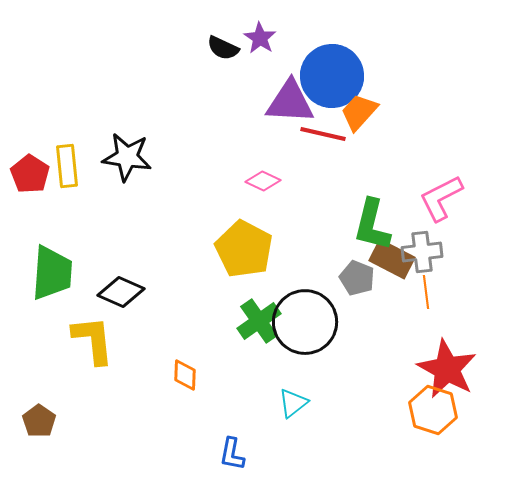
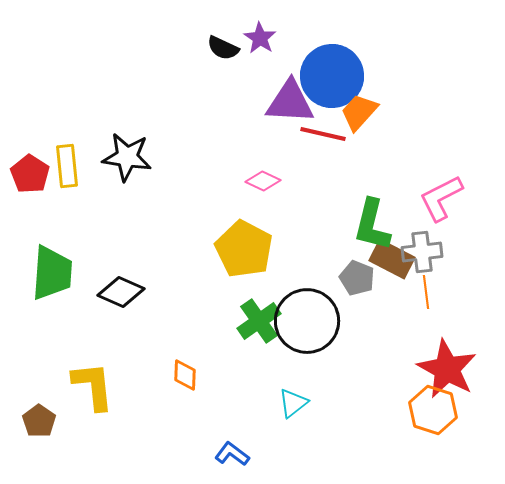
black circle: moved 2 px right, 1 px up
yellow L-shape: moved 46 px down
blue L-shape: rotated 116 degrees clockwise
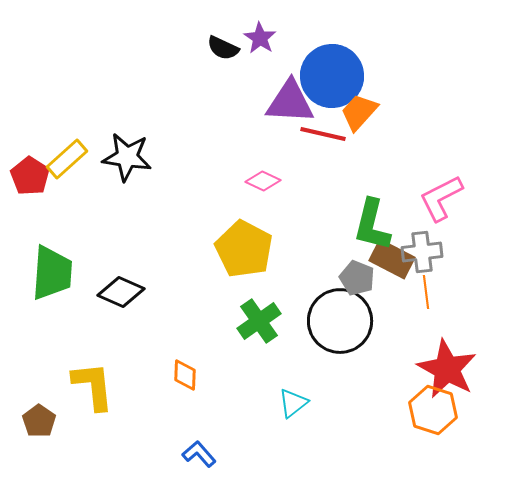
yellow rectangle: moved 7 px up; rotated 54 degrees clockwise
red pentagon: moved 2 px down
black circle: moved 33 px right
blue L-shape: moved 33 px left; rotated 12 degrees clockwise
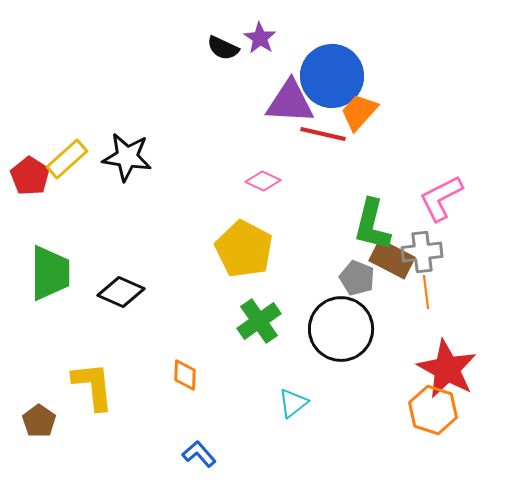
green trapezoid: moved 2 px left; rotated 4 degrees counterclockwise
black circle: moved 1 px right, 8 px down
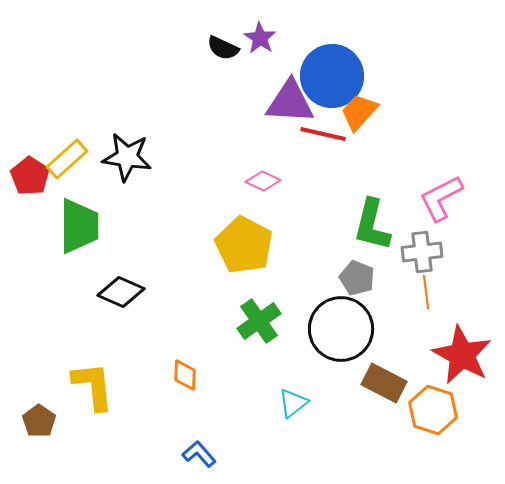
yellow pentagon: moved 4 px up
brown rectangle: moved 8 px left, 124 px down
green trapezoid: moved 29 px right, 47 px up
red star: moved 15 px right, 14 px up
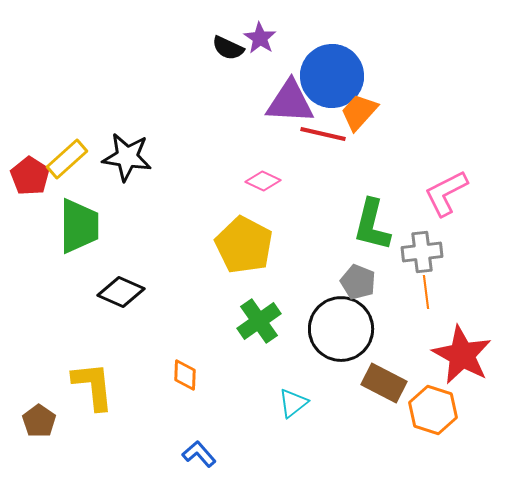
black semicircle: moved 5 px right
pink L-shape: moved 5 px right, 5 px up
gray pentagon: moved 1 px right, 4 px down
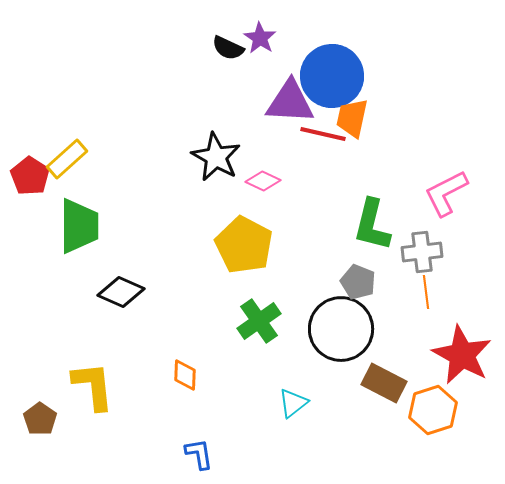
orange trapezoid: moved 7 px left, 6 px down; rotated 30 degrees counterclockwise
black star: moved 89 px right; rotated 21 degrees clockwise
orange hexagon: rotated 24 degrees clockwise
brown pentagon: moved 1 px right, 2 px up
blue L-shape: rotated 32 degrees clockwise
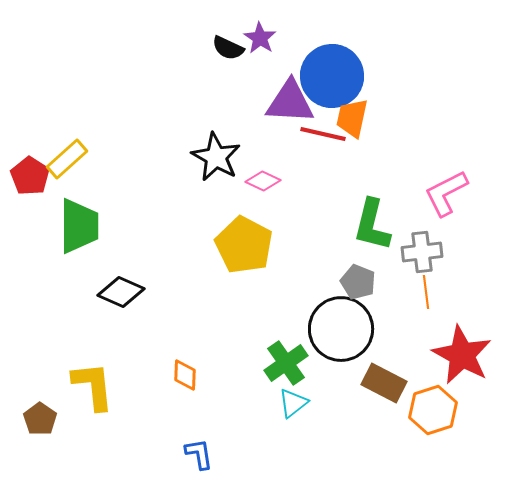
green cross: moved 27 px right, 42 px down
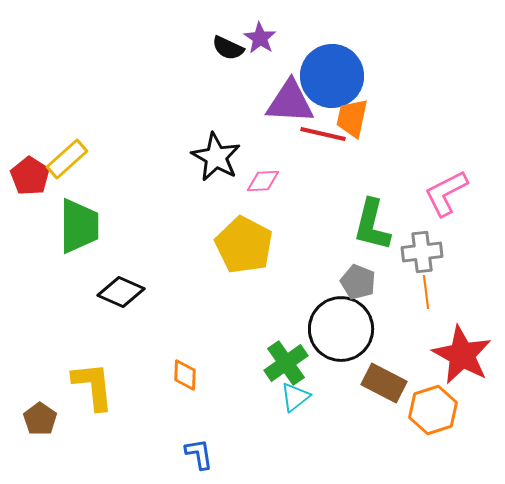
pink diamond: rotated 28 degrees counterclockwise
cyan triangle: moved 2 px right, 6 px up
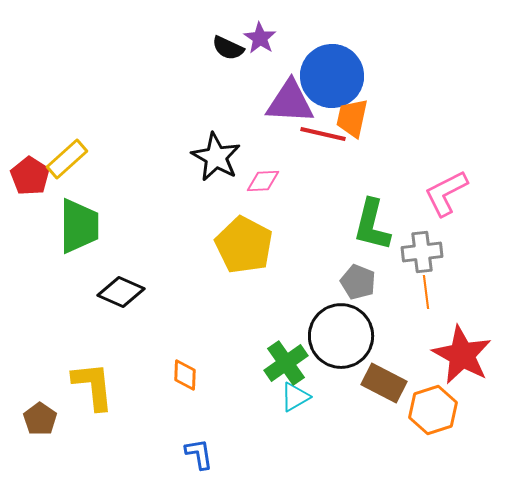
black circle: moved 7 px down
cyan triangle: rotated 8 degrees clockwise
